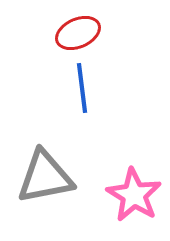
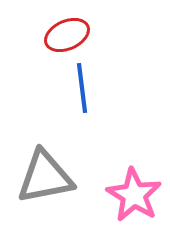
red ellipse: moved 11 px left, 2 px down
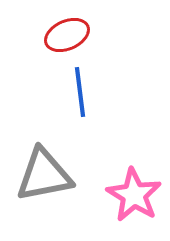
blue line: moved 2 px left, 4 px down
gray triangle: moved 1 px left, 2 px up
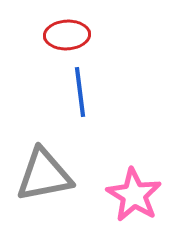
red ellipse: rotated 21 degrees clockwise
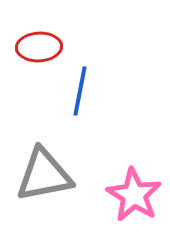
red ellipse: moved 28 px left, 12 px down
blue line: moved 1 px up; rotated 18 degrees clockwise
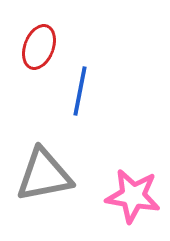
red ellipse: rotated 66 degrees counterclockwise
pink star: moved 1 px left, 1 px down; rotated 22 degrees counterclockwise
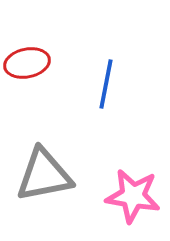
red ellipse: moved 12 px left, 16 px down; rotated 57 degrees clockwise
blue line: moved 26 px right, 7 px up
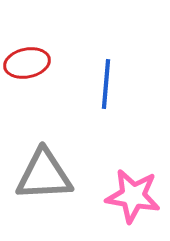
blue line: rotated 6 degrees counterclockwise
gray triangle: rotated 8 degrees clockwise
